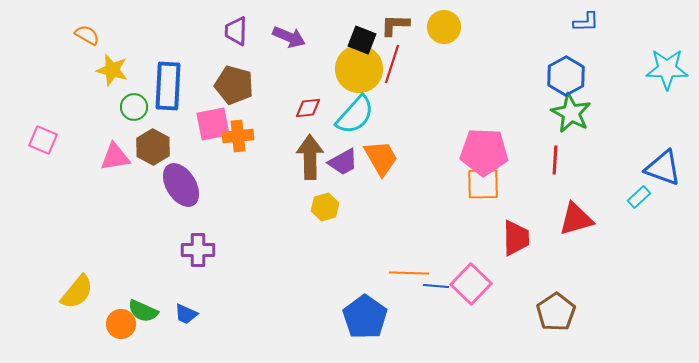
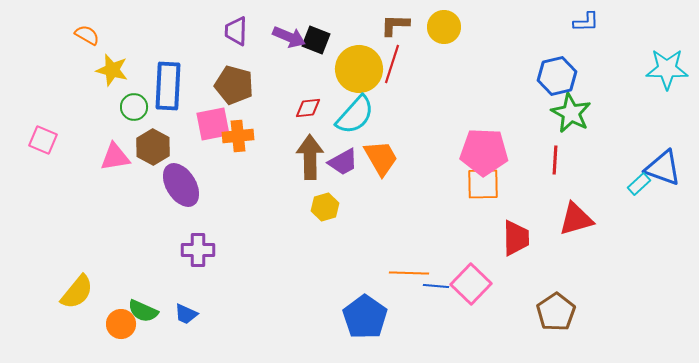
black square at (362, 40): moved 46 px left
blue hexagon at (566, 76): moved 9 px left; rotated 15 degrees clockwise
cyan rectangle at (639, 197): moved 13 px up
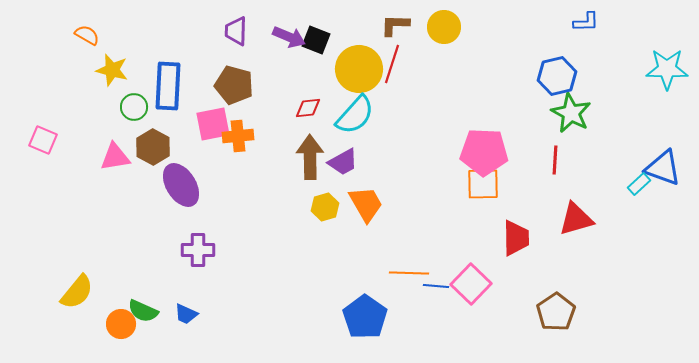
orange trapezoid at (381, 158): moved 15 px left, 46 px down
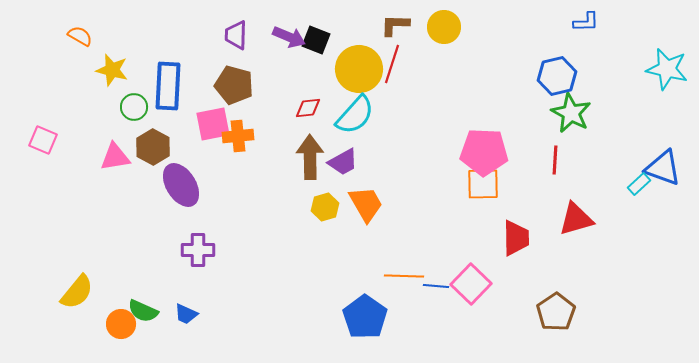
purple trapezoid at (236, 31): moved 4 px down
orange semicircle at (87, 35): moved 7 px left, 1 px down
cyan star at (667, 69): rotated 12 degrees clockwise
orange line at (409, 273): moved 5 px left, 3 px down
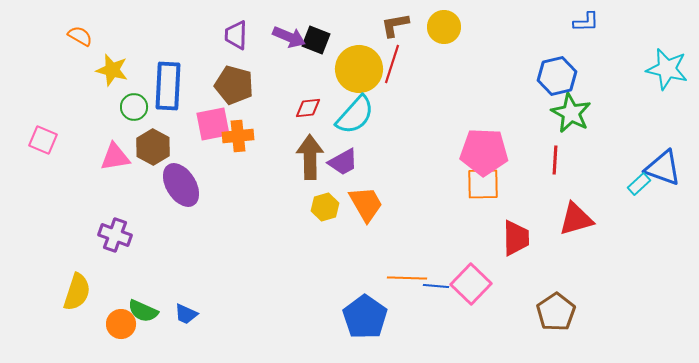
brown L-shape at (395, 25): rotated 12 degrees counterclockwise
purple cross at (198, 250): moved 83 px left, 15 px up; rotated 20 degrees clockwise
orange line at (404, 276): moved 3 px right, 2 px down
yellow semicircle at (77, 292): rotated 21 degrees counterclockwise
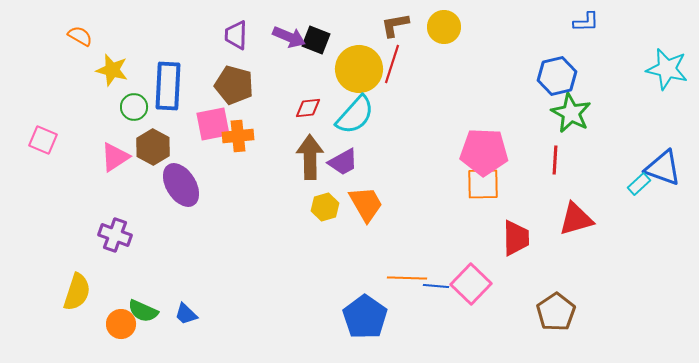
pink triangle at (115, 157): rotated 24 degrees counterclockwise
blue trapezoid at (186, 314): rotated 20 degrees clockwise
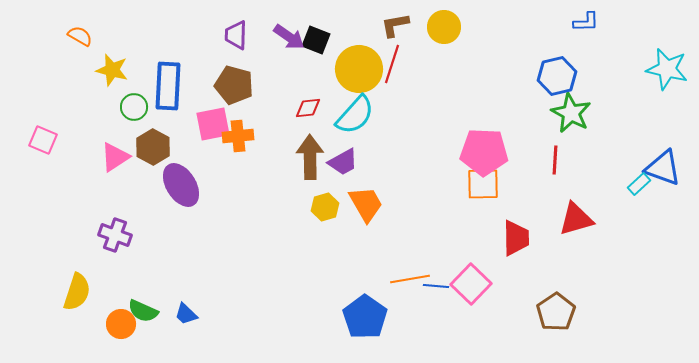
purple arrow at (289, 37): rotated 12 degrees clockwise
orange line at (407, 278): moved 3 px right, 1 px down; rotated 12 degrees counterclockwise
